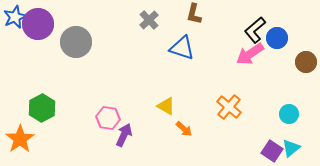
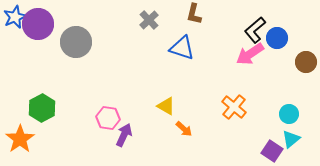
orange cross: moved 5 px right
cyan triangle: moved 9 px up
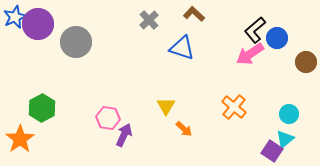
brown L-shape: rotated 120 degrees clockwise
yellow triangle: rotated 30 degrees clockwise
cyan triangle: moved 6 px left
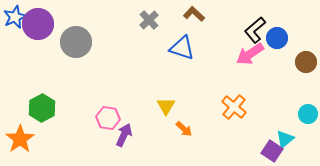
cyan circle: moved 19 px right
